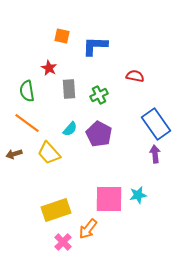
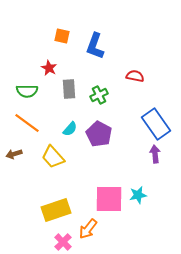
blue L-shape: rotated 72 degrees counterclockwise
green semicircle: rotated 80 degrees counterclockwise
yellow trapezoid: moved 4 px right, 4 px down
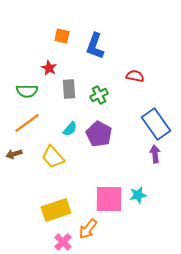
orange line: rotated 72 degrees counterclockwise
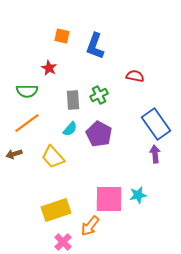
gray rectangle: moved 4 px right, 11 px down
orange arrow: moved 2 px right, 3 px up
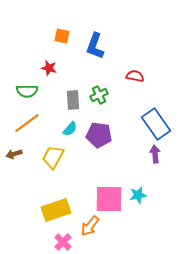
red star: rotated 14 degrees counterclockwise
purple pentagon: moved 1 px down; rotated 20 degrees counterclockwise
yellow trapezoid: rotated 70 degrees clockwise
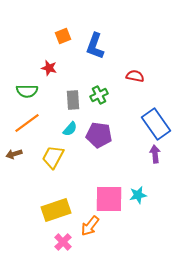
orange square: moved 1 px right; rotated 35 degrees counterclockwise
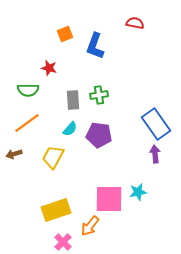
orange square: moved 2 px right, 2 px up
red semicircle: moved 53 px up
green semicircle: moved 1 px right, 1 px up
green cross: rotated 18 degrees clockwise
cyan star: moved 3 px up
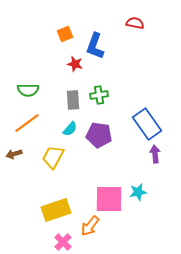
red star: moved 26 px right, 4 px up
blue rectangle: moved 9 px left
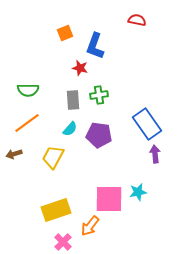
red semicircle: moved 2 px right, 3 px up
orange square: moved 1 px up
red star: moved 5 px right, 4 px down
